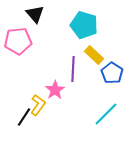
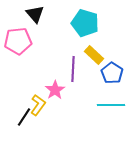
cyan pentagon: moved 1 px right, 2 px up
cyan line: moved 5 px right, 9 px up; rotated 44 degrees clockwise
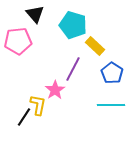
cyan pentagon: moved 12 px left, 2 px down
yellow rectangle: moved 1 px right, 9 px up
purple line: rotated 25 degrees clockwise
yellow L-shape: rotated 25 degrees counterclockwise
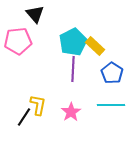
cyan pentagon: moved 17 px down; rotated 28 degrees clockwise
purple line: rotated 25 degrees counterclockwise
pink star: moved 16 px right, 22 px down
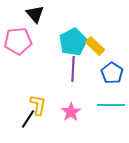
black line: moved 4 px right, 2 px down
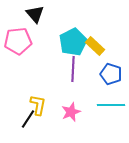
blue pentagon: moved 1 px left, 1 px down; rotated 15 degrees counterclockwise
pink star: rotated 12 degrees clockwise
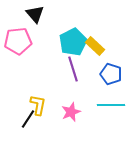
purple line: rotated 20 degrees counterclockwise
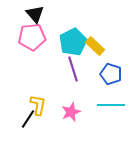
pink pentagon: moved 14 px right, 4 px up
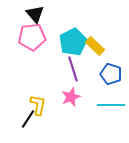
pink star: moved 15 px up
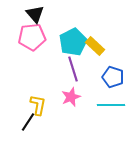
blue pentagon: moved 2 px right, 3 px down
black line: moved 3 px down
